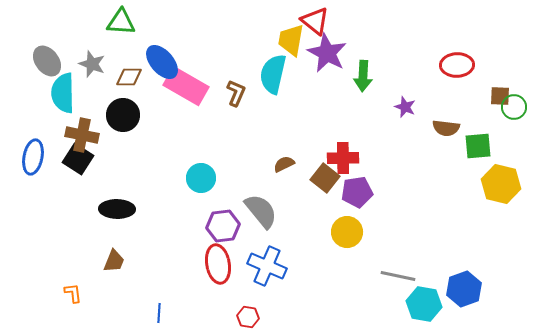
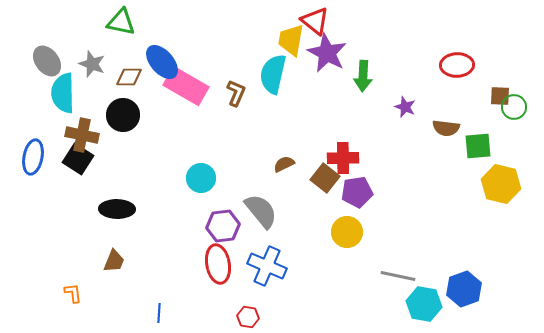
green triangle at (121, 22): rotated 8 degrees clockwise
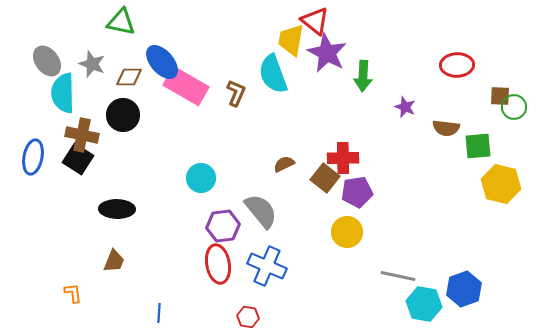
cyan semicircle at (273, 74): rotated 33 degrees counterclockwise
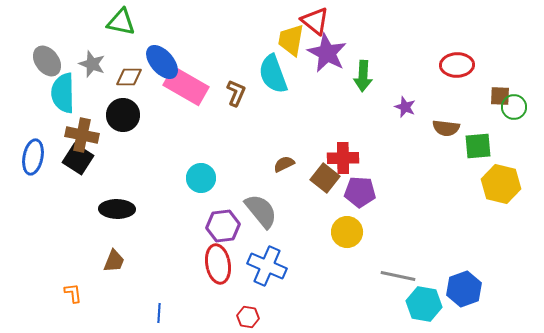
purple pentagon at (357, 192): moved 3 px right; rotated 12 degrees clockwise
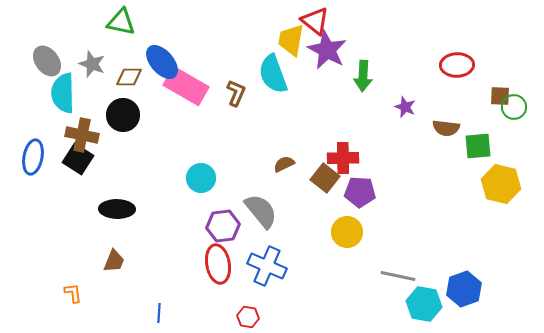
purple star at (327, 53): moved 3 px up
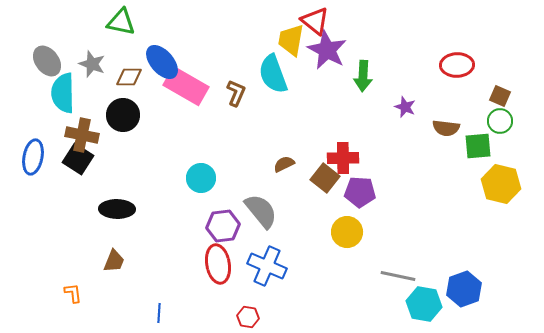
brown square at (500, 96): rotated 20 degrees clockwise
green circle at (514, 107): moved 14 px left, 14 px down
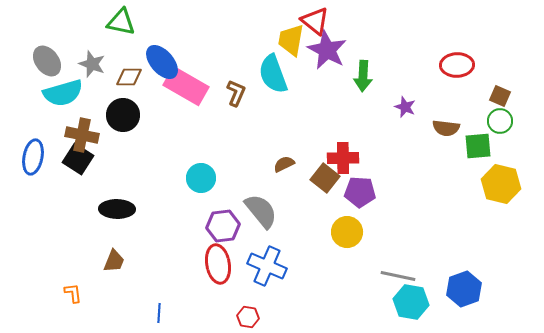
cyan semicircle at (63, 93): rotated 105 degrees counterclockwise
cyan hexagon at (424, 304): moved 13 px left, 2 px up
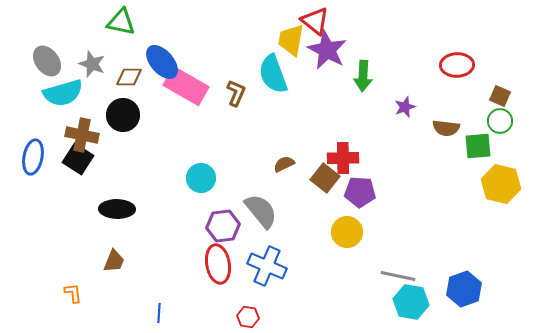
purple star at (405, 107): rotated 30 degrees clockwise
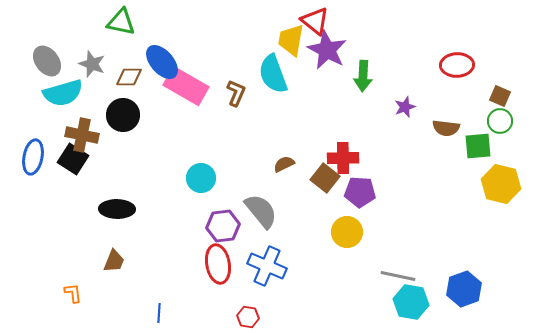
black square at (78, 159): moved 5 px left
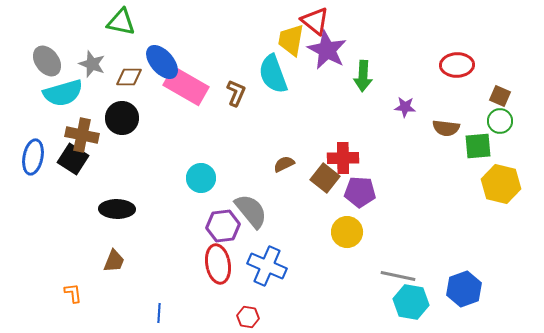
purple star at (405, 107): rotated 25 degrees clockwise
black circle at (123, 115): moved 1 px left, 3 px down
gray semicircle at (261, 211): moved 10 px left
